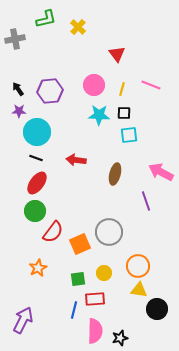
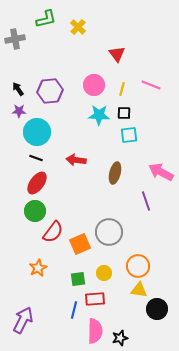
brown ellipse: moved 1 px up
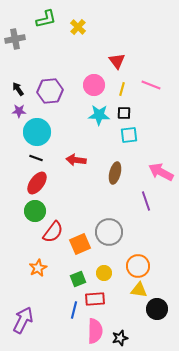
red triangle: moved 7 px down
green square: rotated 14 degrees counterclockwise
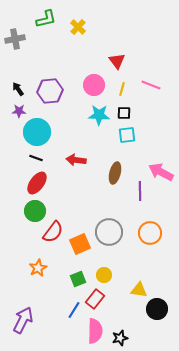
cyan square: moved 2 px left
purple line: moved 6 px left, 10 px up; rotated 18 degrees clockwise
orange circle: moved 12 px right, 33 px up
yellow circle: moved 2 px down
red rectangle: rotated 48 degrees counterclockwise
blue line: rotated 18 degrees clockwise
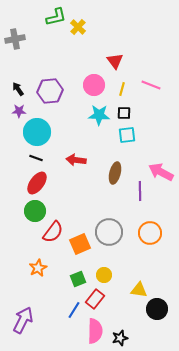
green L-shape: moved 10 px right, 2 px up
red triangle: moved 2 px left
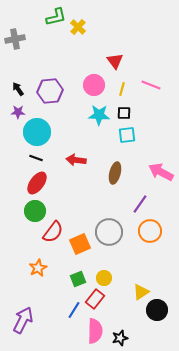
purple star: moved 1 px left, 1 px down
purple line: moved 13 px down; rotated 36 degrees clockwise
orange circle: moved 2 px up
yellow circle: moved 3 px down
yellow triangle: moved 2 px right, 2 px down; rotated 42 degrees counterclockwise
black circle: moved 1 px down
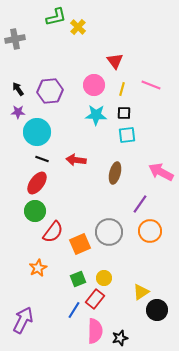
cyan star: moved 3 px left
black line: moved 6 px right, 1 px down
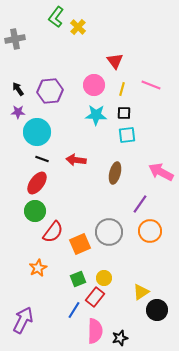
green L-shape: rotated 140 degrees clockwise
red rectangle: moved 2 px up
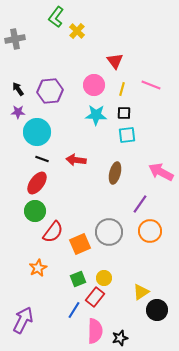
yellow cross: moved 1 px left, 4 px down
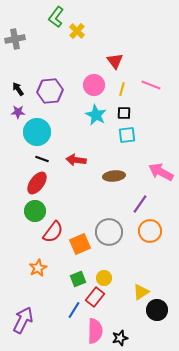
cyan star: rotated 25 degrees clockwise
brown ellipse: moved 1 px left, 3 px down; rotated 70 degrees clockwise
